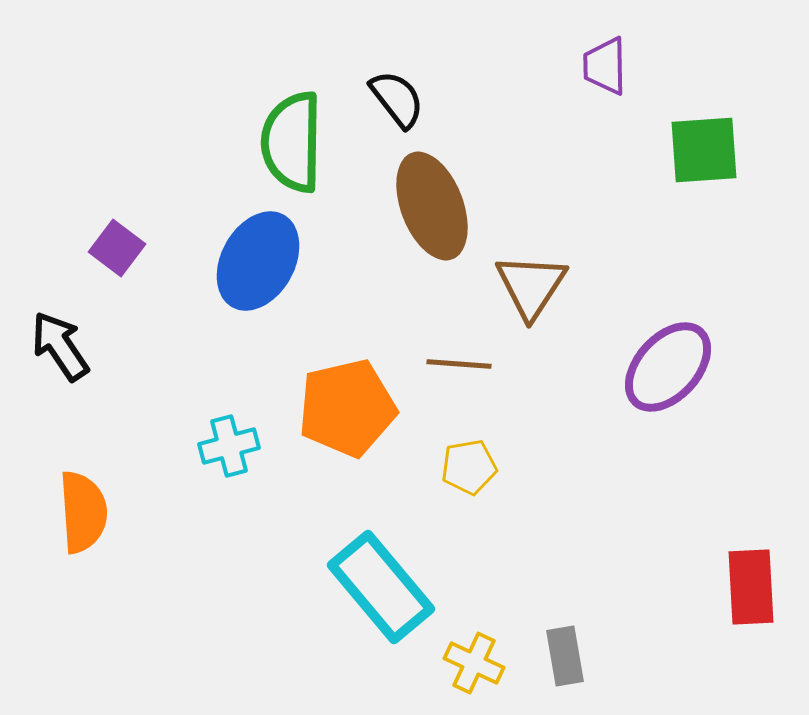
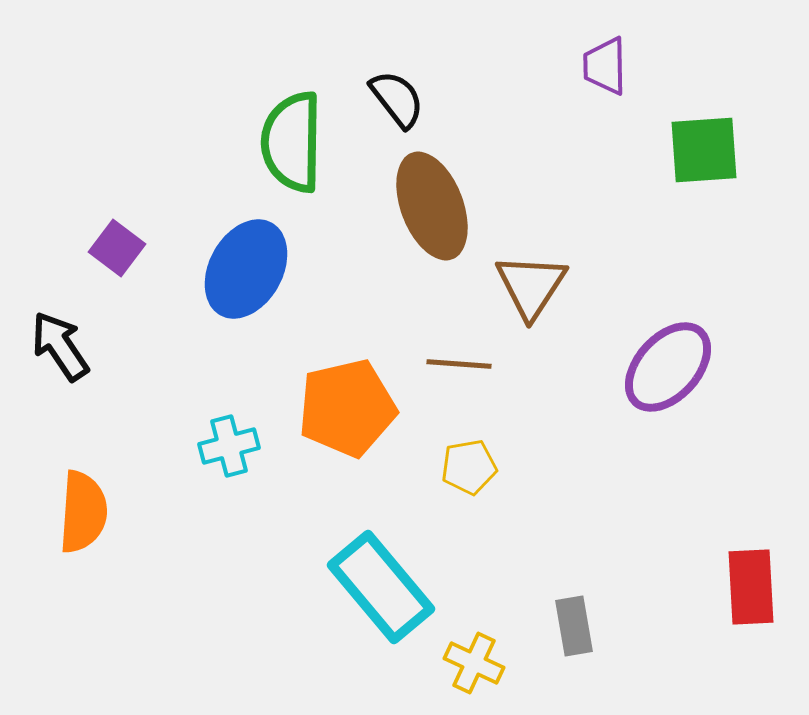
blue ellipse: moved 12 px left, 8 px down
orange semicircle: rotated 8 degrees clockwise
gray rectangle: moved 9 px right, 30 px up
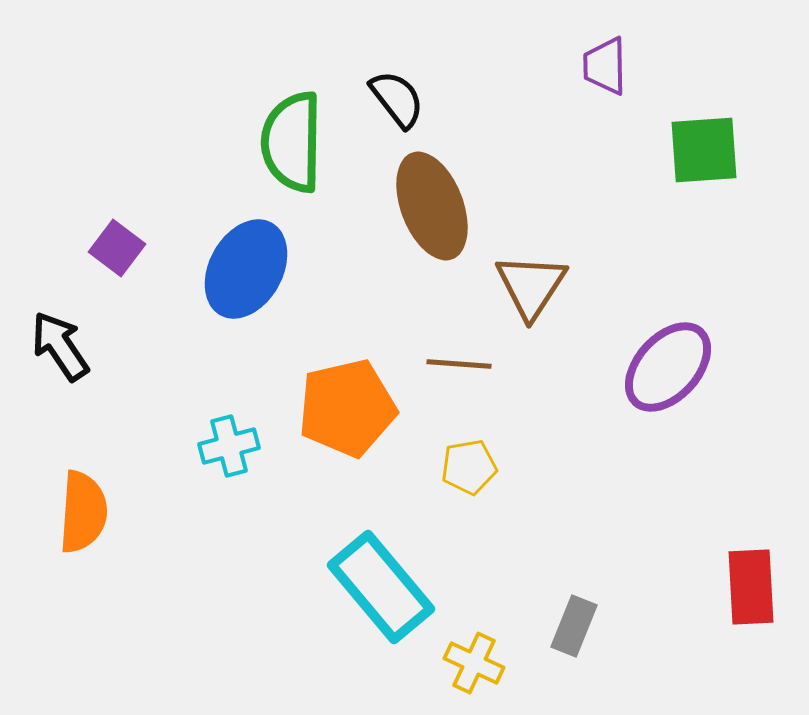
gray rectangle: rotated 32 degrees clockwise
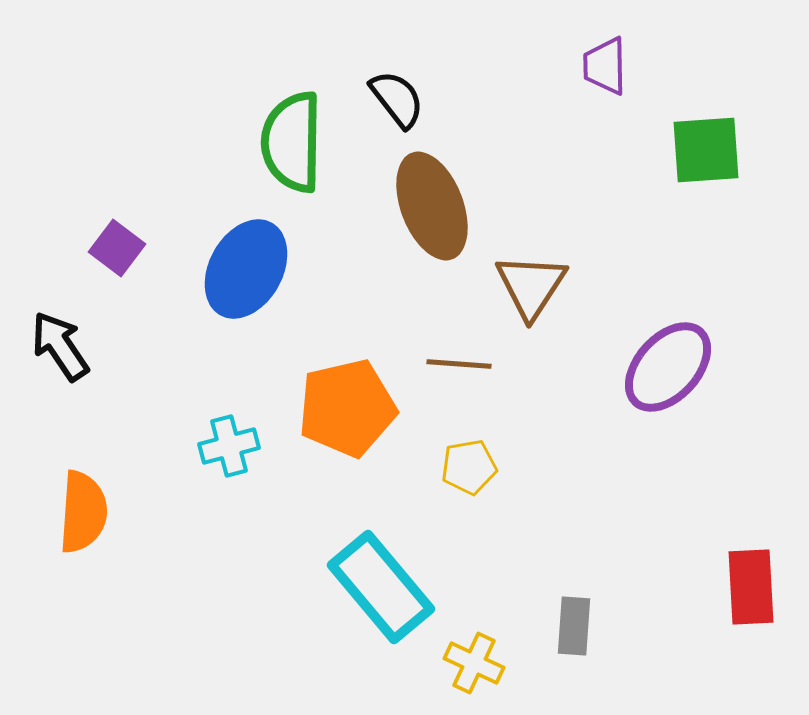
green square: moved 2 px right
gray rectangle: rotated 18 degrees counterclockwise
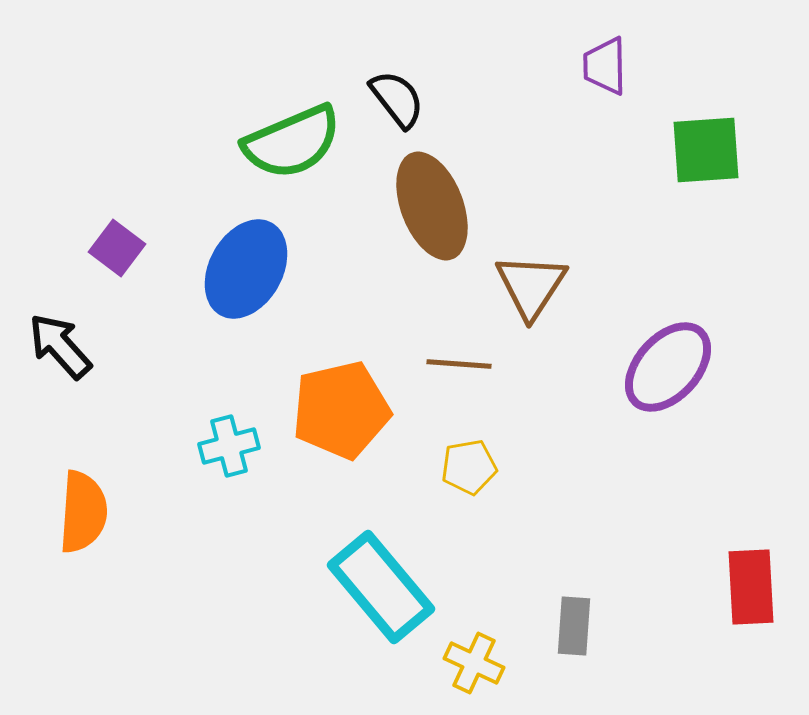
green semicircle: rotated 114 degrees counterclockwise
black arrow: rotated 8 degrees counterclockwise
orange pentagon: moved 6 px left, 2 px down
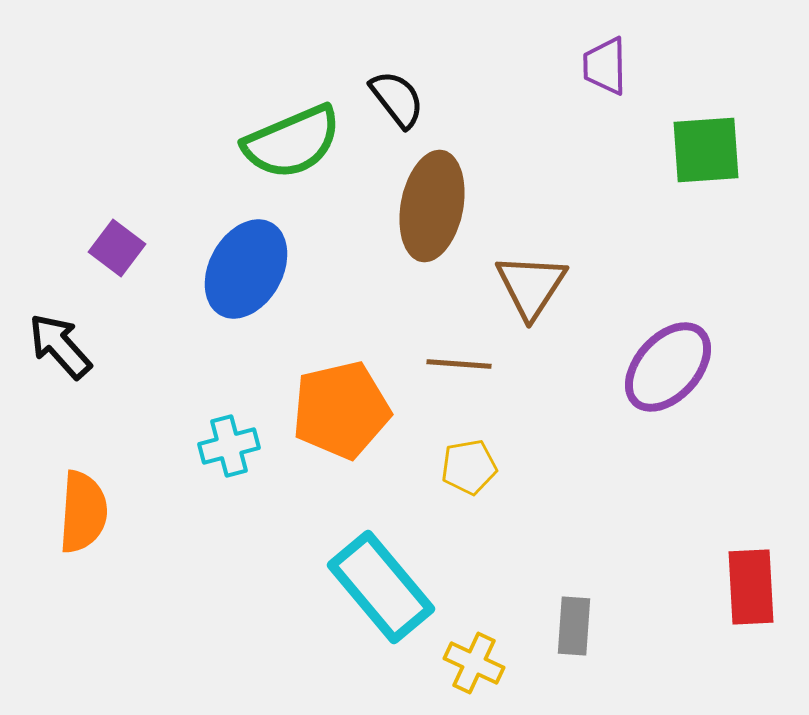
brown ellipse: rotated 32 degrees clockwise
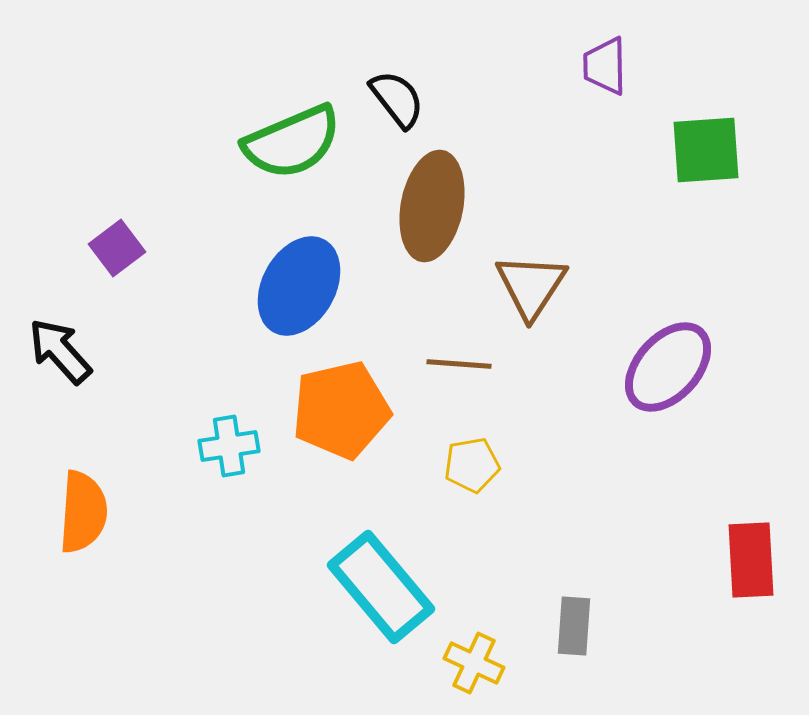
purple square: rotated 16 degrees clockwise
blue ellipse: moved 53 px right, 17 px down
black arrow: moved 5 px down
cyan cross: rotated 6 degrees clockwise
yellow pentagon: moved 3 px right, 2 px up
red rectangle: moved 27 px up
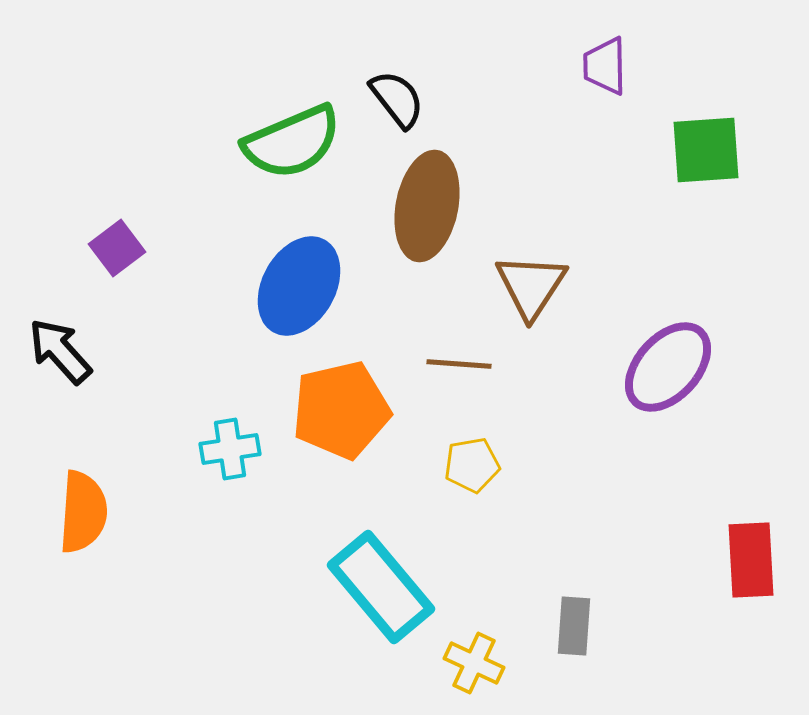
brown ellipse: moved 5 px left
cyan cross: moved 1 px right, 3 px down
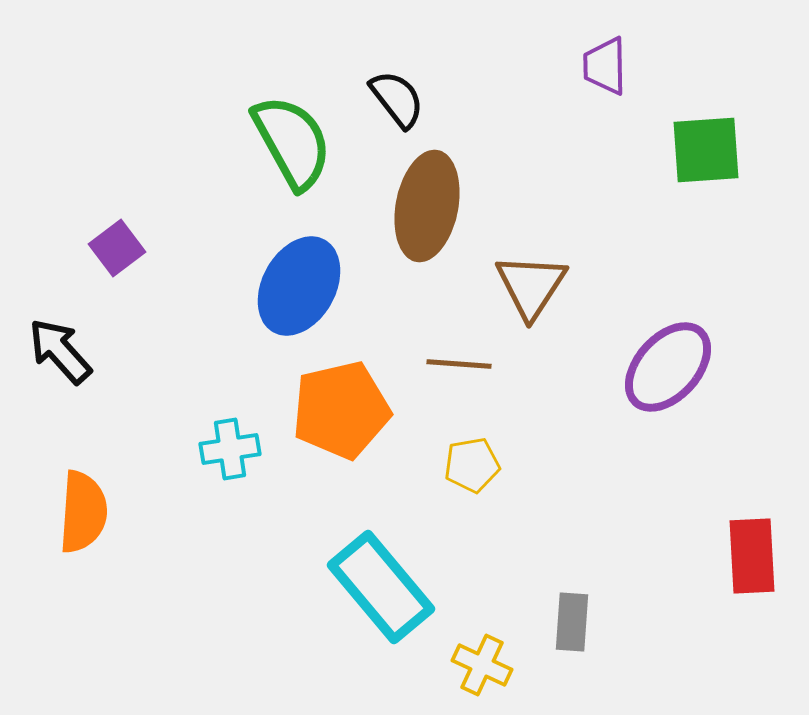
green semicircle: rotated 96 degrees counterclockwise
red rectangle: moved 1 px right, 4 px up
gray rectangle: moved 2 px left, 4 px up
yellow cross: moved 8 px right, 2 px down
